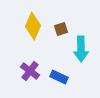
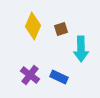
purple cross: moved 4 px down
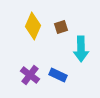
brown square: moved 2 px up
blue rectangle: moved 1 px left, 2 px up
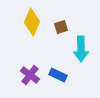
yellow diamond: moved 1 px left, 4 px up
